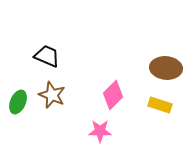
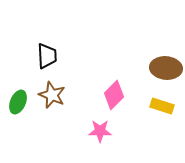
black trapezoid: rotated 64 degrees clockwise
pink diamond: moved 1 px right
yellow rectangle: moved 2 px right, 1 px down
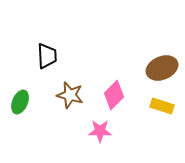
brown ellipse: moved 4 px left; rotated 28 degrees counterclockwise
brown star: moved 18 px right; rotated 8 degrees counterclockwise
green ellipse: moved 2 px right
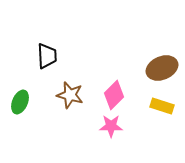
pink star: moved 11 px right, 5 px up
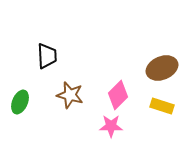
pink diamond: moved 4 px right
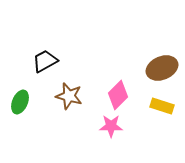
black trapezoid: moved 2 px left, 5 px down; rotated 116 degrees counterclockwise
brown star: moved 1 px left, 1 px down
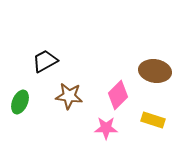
brown ellipse: moved 7 px left, 3 px down; rotated 32 degrees clockwise
brown star: rotated 8 degrees counterclockwise
yellow rectangle: moved 9 px left, 14 px down
pink star: moved 5 px left, 2 px down
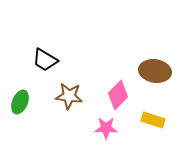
black trapezoid: moved 1 px up; rotated 120 degrees counterclockwise
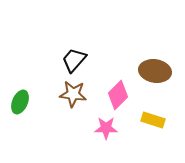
black trapezoid: moved 29 px right; rotated 100 degrees clockwise
brown star: moved 4 px right, 2 px up
